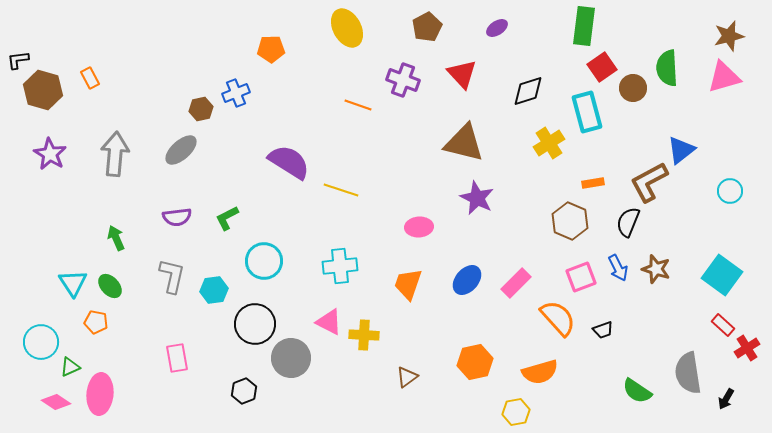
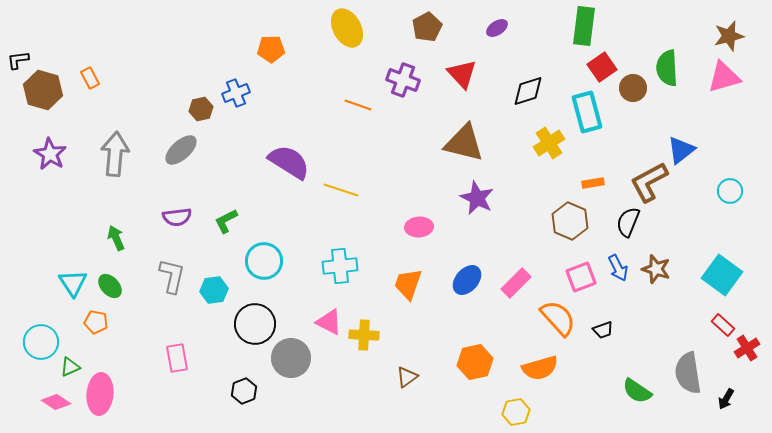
green L-shape at (227, 218): moved 1 px left, 3 px down
orange semicircle at (540, 372): moved 4 px up
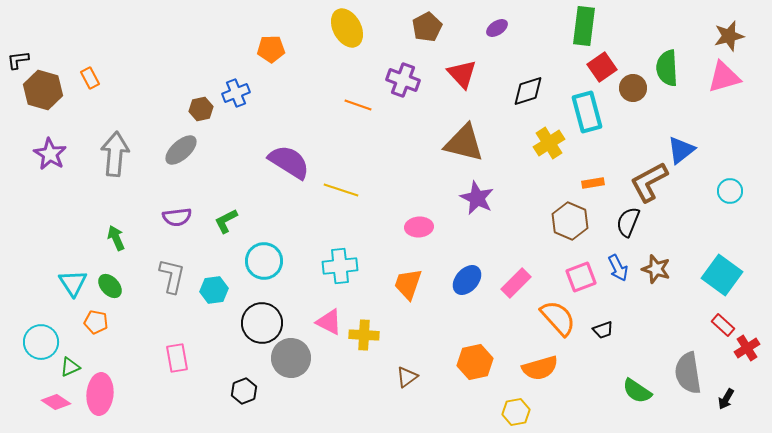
black circle at (255, 324): moved 7 px right, 1 px up
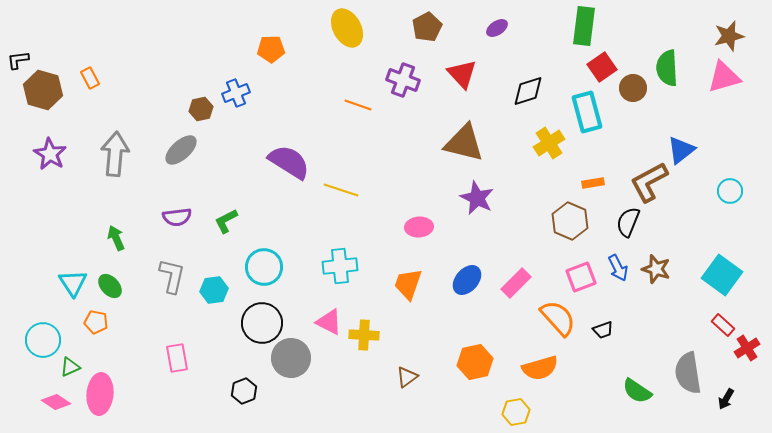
cyan circle at (264, 261): moved 6 px down
cyan circle at (41, 342): moved 2 px right, 2 px up
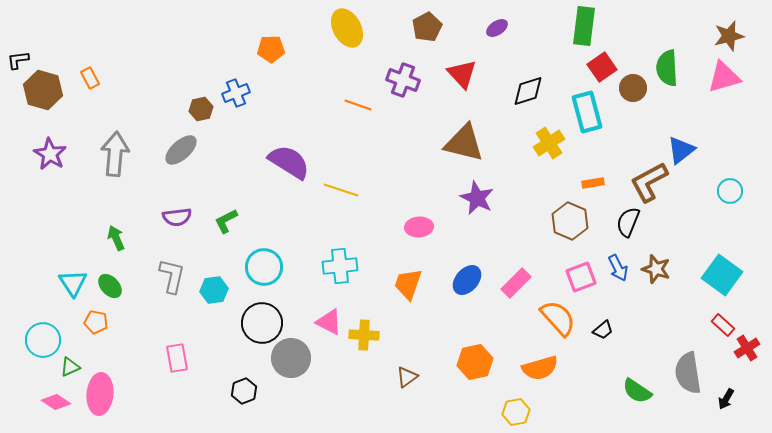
black trapezoid at (603, 330): rotated 20 degrees counterclockwise
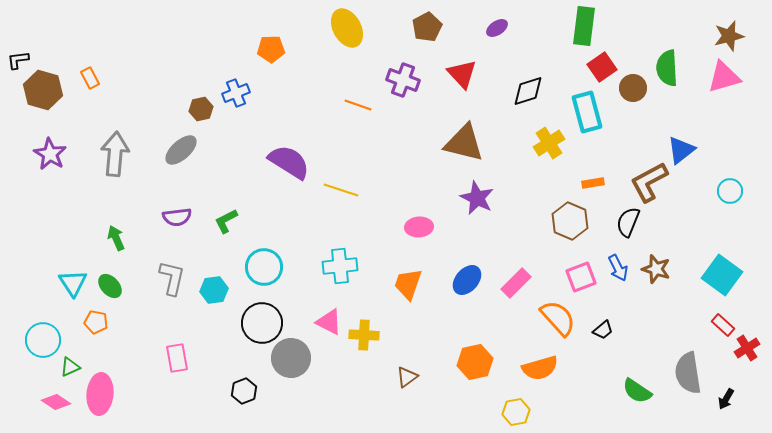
gray L-shape at (172, 276): moved 2 px down
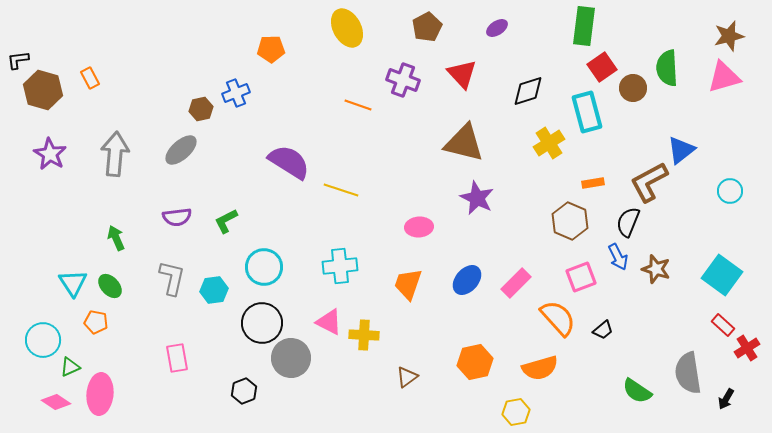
blue arrow at (618, 268): moved 11 px up
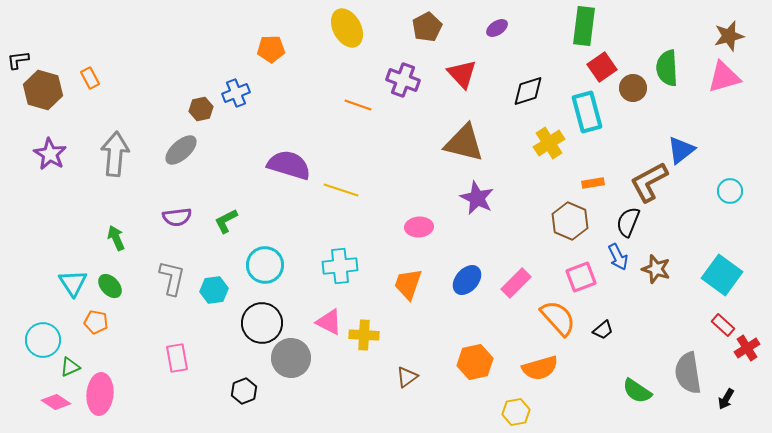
purple semicircle at (289, 162): moved 3 px down; rotated 15 degrees counterclockwise
cyan circle at (264, 267): moved 1 px right, 2 px up
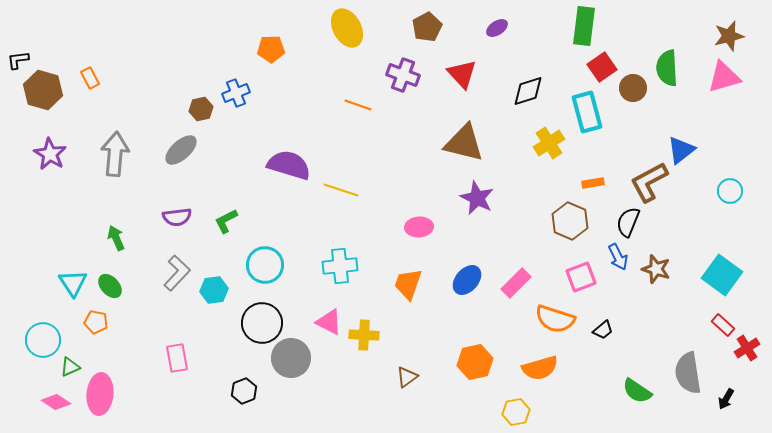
purple cross at (403, 80): moved 5 px up
gray L-shape at (172, 278): moved 5 px right, 5 px up; rotated 30 degrees clockwise
orange semicircle at (558, 318): moved 3 px left, 1 px down; rotated 150 degrees clockwise
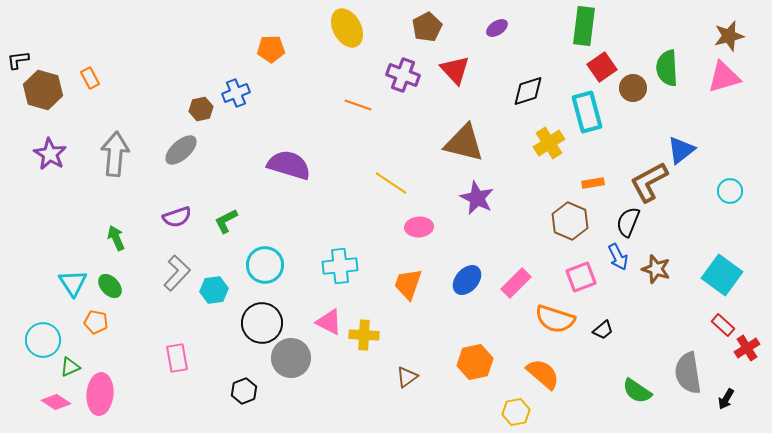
red triangle at (462, 74): moved 7 px left, 4 px up
yellow line at (341, 190): moved 50 px right, 7 px up; rotated 16 degrees clockwise
purple semicircle at (177, 217): rotated 12 degrees counterclockwise
orange semicircle at (540, 368): moved 3 px right, 6 px down; rotated 123 degrees counterclockwise
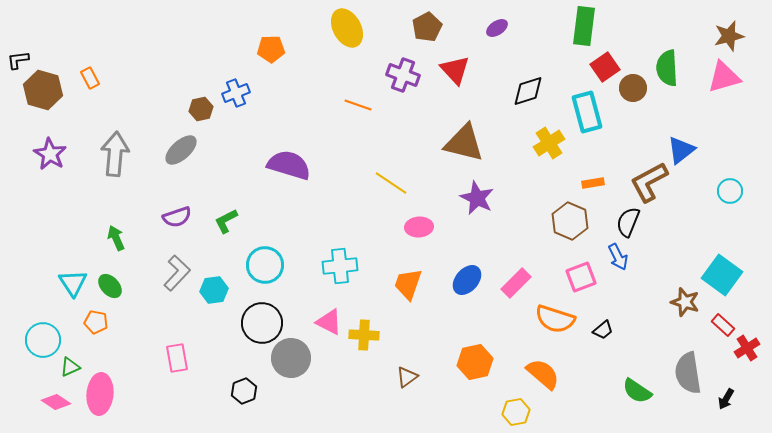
red square at (602, 67): moved 3 px right
brown star at (656, 269): moved 29 px right, 33 px down
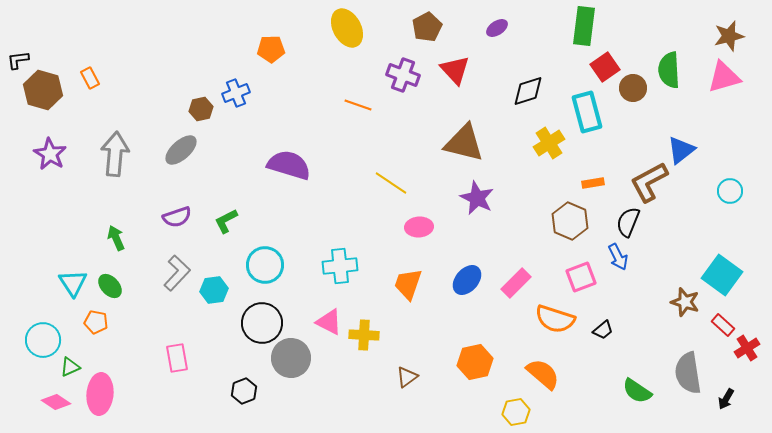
green semicircle at (667, 68): moved 2 px right, 2 px down
